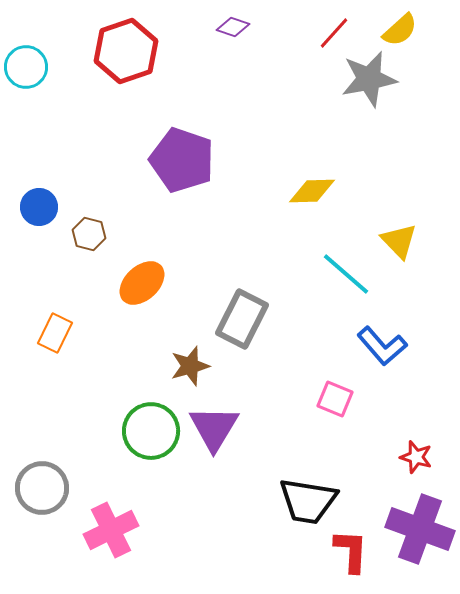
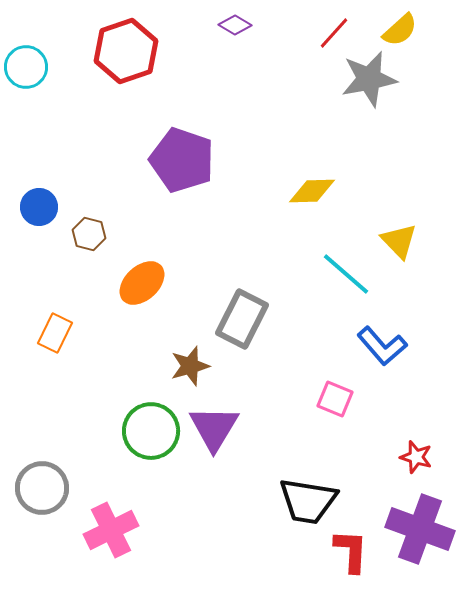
purple diamond: moved 2 px right, 2 px up; rotated 12 degrees clockwise
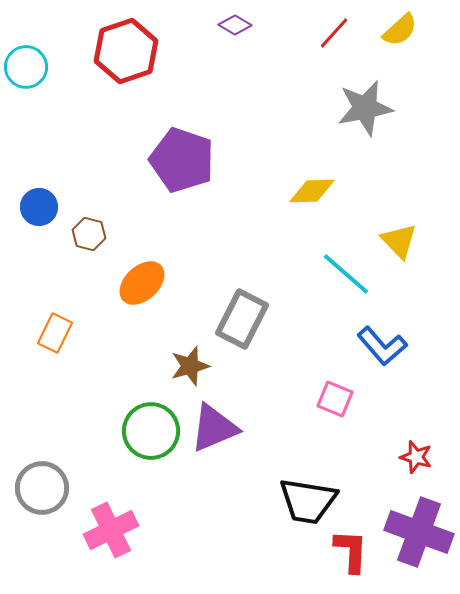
gray star: moved 4 px left, 29 px down
purple triangle: rotated 36 degrees clockwise
purple cross: moved 1 px left, 3 px down
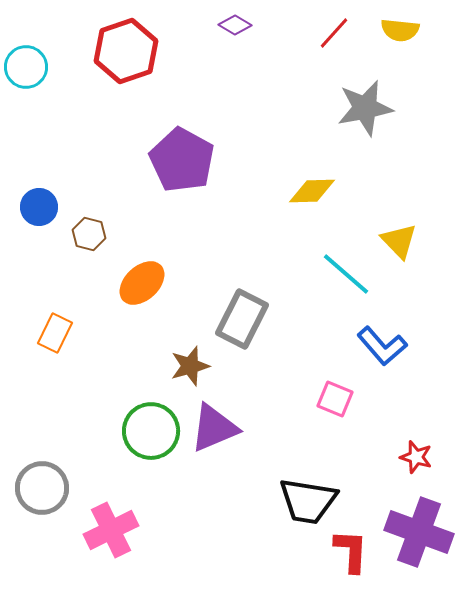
yellow semicircle: rotated 48 degrees clockwise
purple pentagon: rotated 10 degrees clockwise
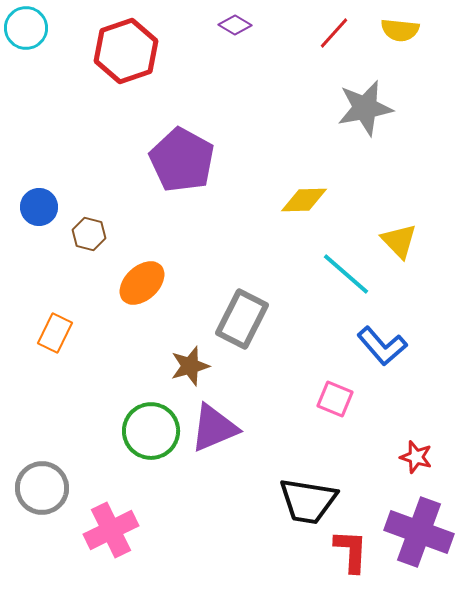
cyan circle: moved 39 px up
yellow diamond: moved 8 px left, 9 px down
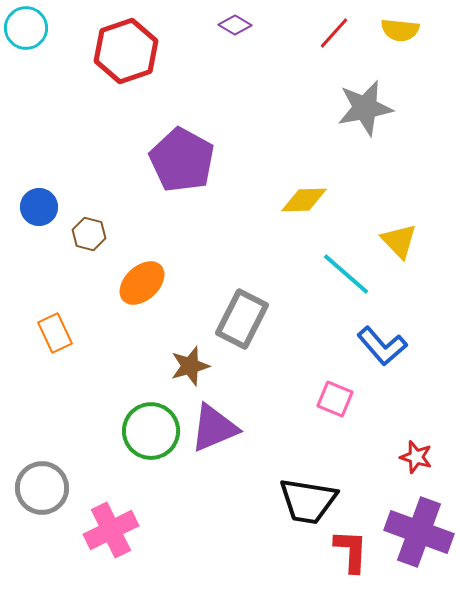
orange rectangle: rotated 51 degrees counterclockwise
